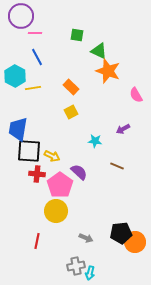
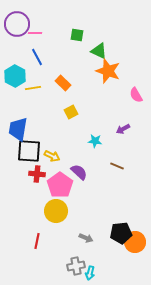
purple circle: moved 4 px left, 8 px down
orange rectangle: moved 8 px left, 4 px up
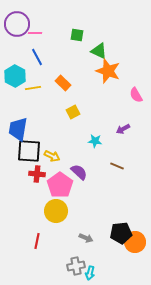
yellow square: moved 2 px right
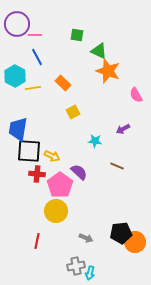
pink line: moved 2 px down
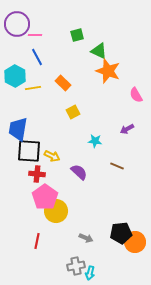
green square: rotated 24 degrees counterclockwise
purple arrow: moved 4 px right
pink pentagon: moved 15 px left, 12 px down
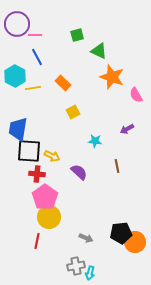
orange star: moved 4 px right, 6 px down
brown line: rotated 56 degrees clockwise
yellow circle: moved 7 px left, 6 px down
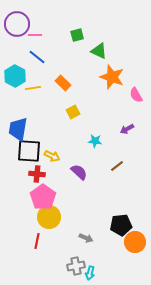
blue line: rotated 24 degrees counterclockwise
brown line: rotated 64 degrees clockwise
pink pentagon: moved 2 px left
black pentagon: moved 8 px up
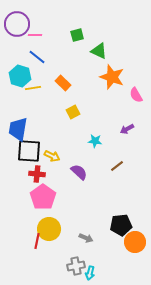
cyan hexagon: moved 5 px right; rotated 10 degrees counterclockwise
yellow circle: moved 12 px down
